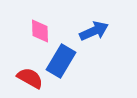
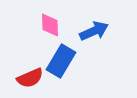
pink diamond: moved 10 px right, 6 px up
red semicircle: rotated 128 degrees clockwise
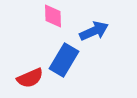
pink diamond: moved 3 px right, 9 px up
blue rectangle: moved 3 px right, 1 px up
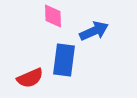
blue rectangle: rotated 24 degrees counterclockwise
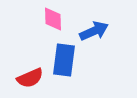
pink diamond: moved 3 px down
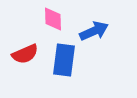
red semicircle: moved 5 px left, 24 px up
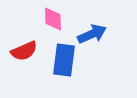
blue arrow: moved 2 px left, 3 px down
red semicircle: moved 1 px left, 3 px up
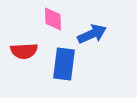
red semicircle: rotated 20 degrees clockwise
blue rectangle: moved 4 px down
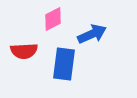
pink diamond: rotated 65 degrees clockwise
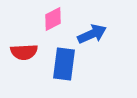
red semicircle: moved 1 px down
